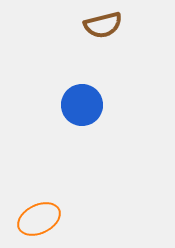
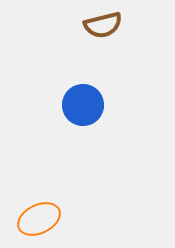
blue circle: moved 1 px right
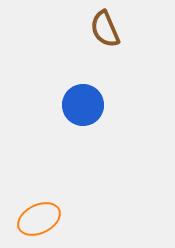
brown semicircle: moved 2 px right, 4 px down; rotated 81 degrees clockwise
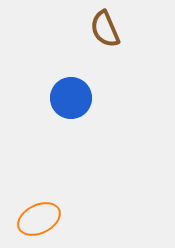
blue circle: moved 12 px left, 7 px up
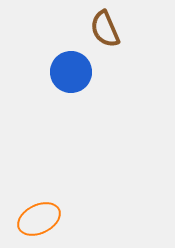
blue circle: moved 26 px up
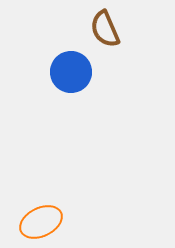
orange ellipse: moved 2 px right, 3 px down
